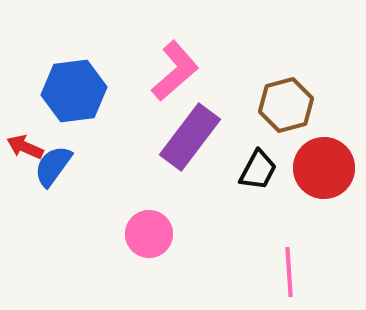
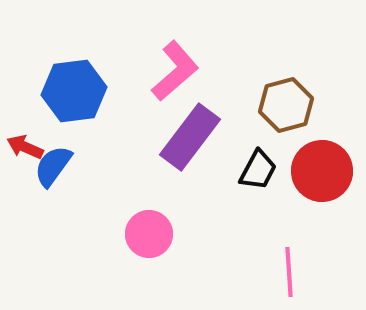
red circle: moved 2 px left, 3 px down
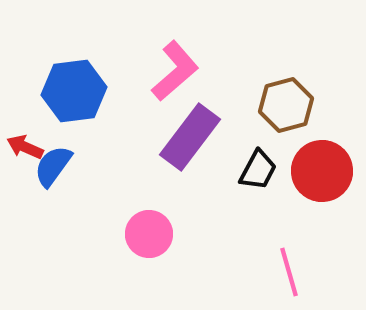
pink line: rotated 12 degrees counterclockwise
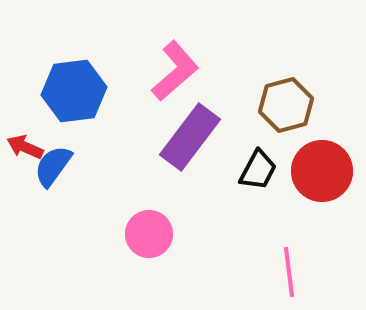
pink line: rotated 9 degrees clockwise
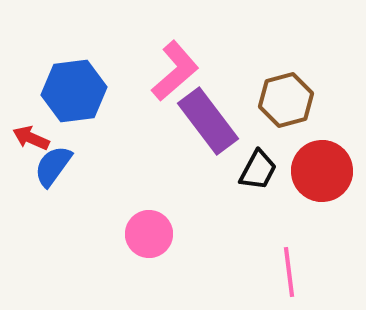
brown hexagon: moved 5 px up
purple rectangle: moved 18 px right, 16 px up; rotated 74 degrees counterclockwise
red arrow: moved 6 px right, 9 px up
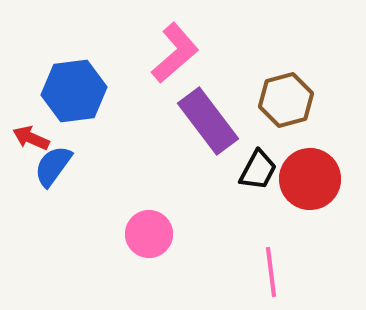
pink L-shape: moved 18 px up
red circle: moved 12 px left, 8 px down
pink line: moved 18 px left
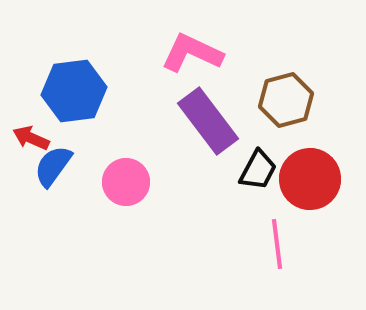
pink L-shape: moved 17 px right; rotated 114 degrees counterclockwise
pink circle: moved 23 px left, 52 px up
pink line: moved 6 px right, 28 px up
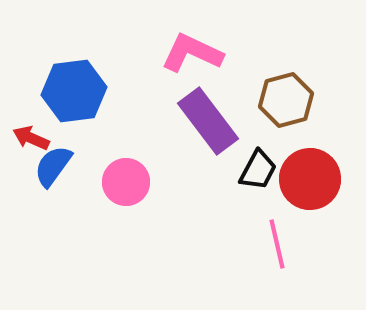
pink line: rotated 6 degrees counterclockwise
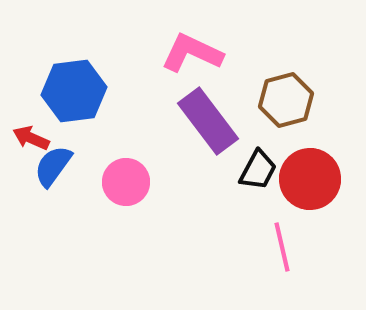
pink line: moved 5 px right, 3 px down
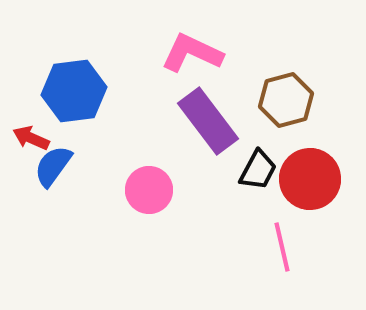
pink circle: moved 23 px right, 8 px down
